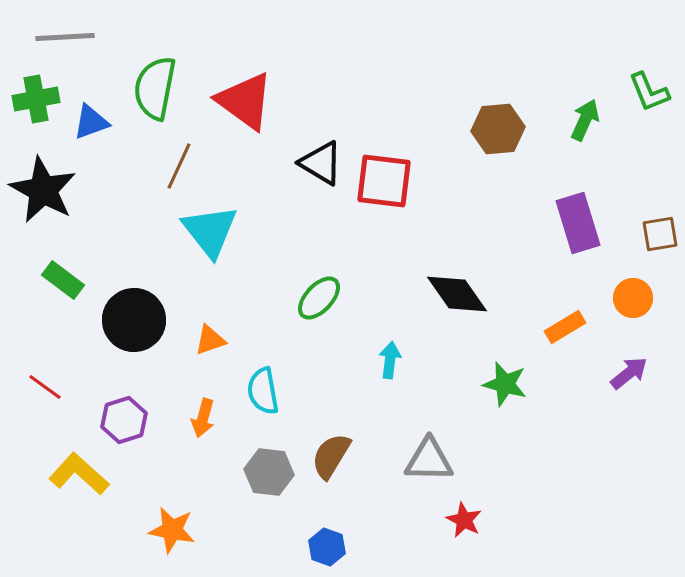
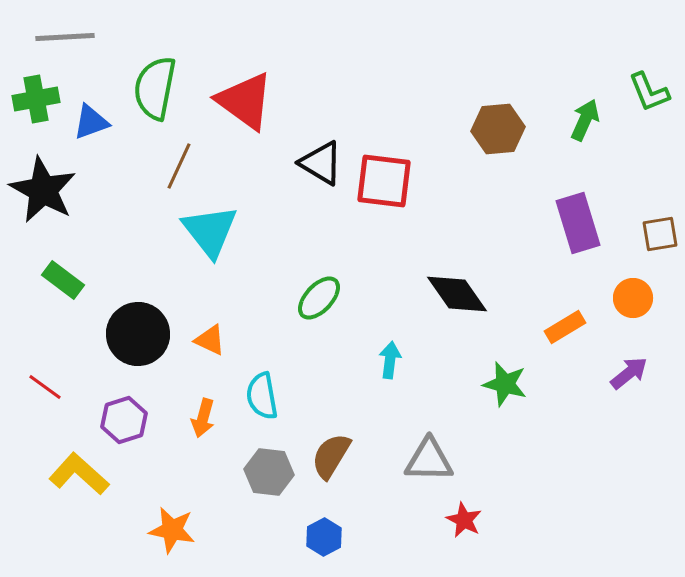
black circle: moved 4 px right, 14 px down
orange triangle: rotated 44 degrees clockwise
cyan semicircle: moved 1 px left, 5 px down
blue hexagon: moved 3 px left, 10 px up; rotated 12 degrees clockwise
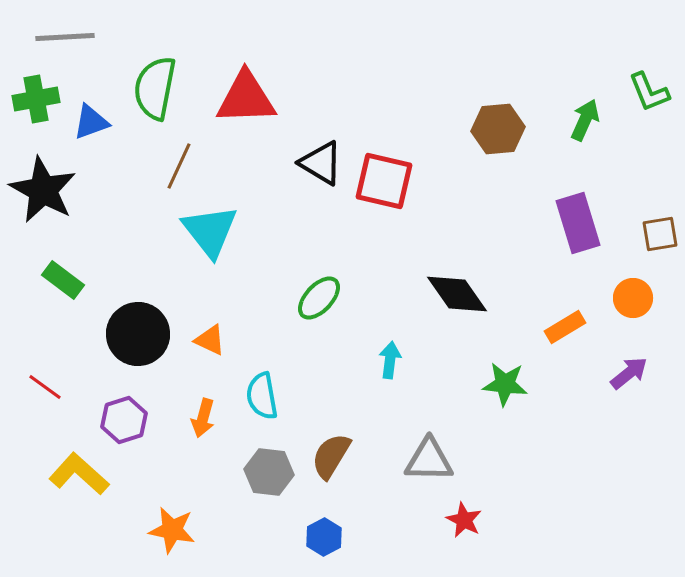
red triangle: moved 1 px right, 3 px up; rotated 38 degrees counterclockwise
red square: rotated 6 degrees clockwise
green star: rotated 9 degrees counterclockwise
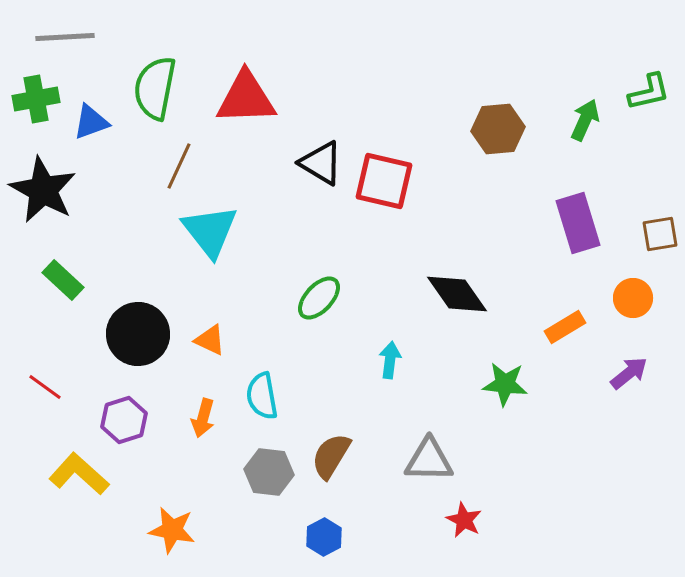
green L-shape: rotated 81 degrees counterclockwise
green rectangle: rotated 6 degrees clockwise
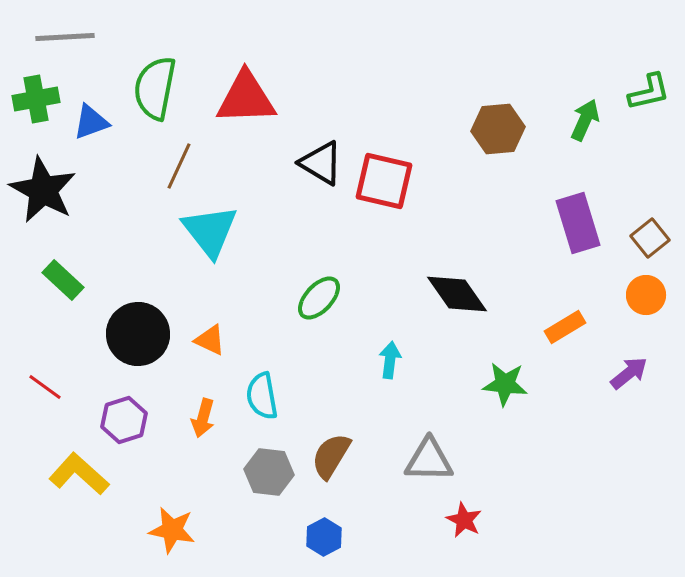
brown square: moved 10 px left, 4 px down; rotated 30 degrees counterclockwise
orange circle: moved 13 px right, 3 px up
